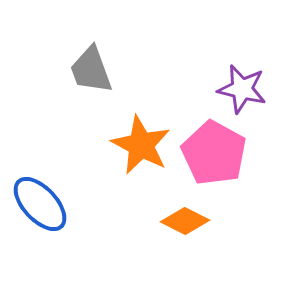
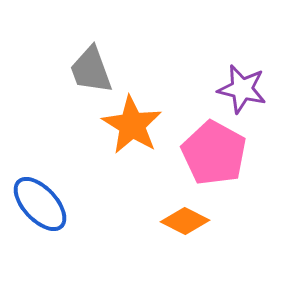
orange star: moved 9 px left, 20 px up; rotated 4 degrees clockwise
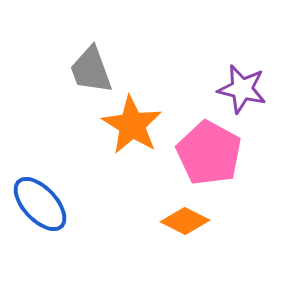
pink pentagon: moved 5 px left
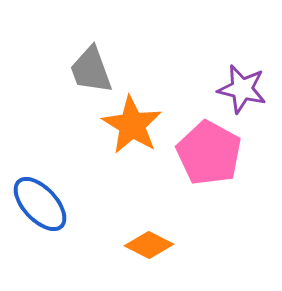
orange diamond: moved 36 px left, 24 px down
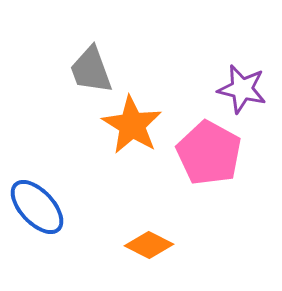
blue ellipse: moved 3 px left, 3 px down
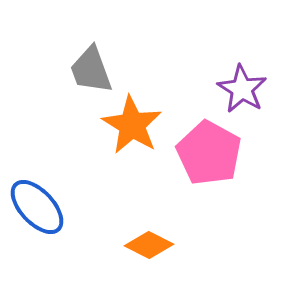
purple star: rotated 18 degrees clockwise
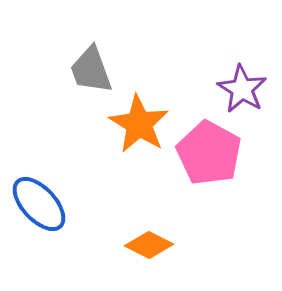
orange star: moved 7 px right, 1 px up
blue ellipse: moved 2 px right, 3 px up
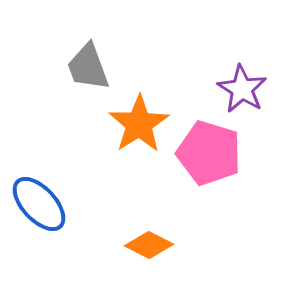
gray trapezoid: moved 3 px left, 3 px up
orange star: rotated 8 degrees clockwise
pink pentagon: rotated 12 degrees counterclockwise
